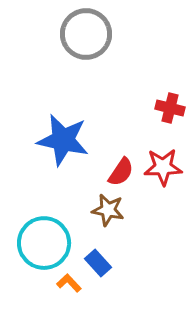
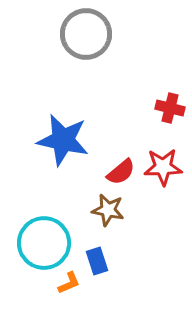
red semicircle: rotated 16 degrees clockwise
blue rectangle: moved 1 px left, 2 px up; rotated 24 degrees clockwise
orange L-shape: rotated 110 degrees clockwise
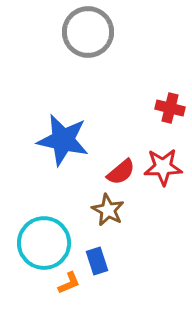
gray circle: moved 2 px right, 2 px up
brown star: rotated 16 degrees clockwise
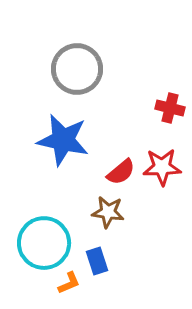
gray circle: moved 11 px left, 37 px down
red star: moved 1 px left
brown star: moved 2 px down; rotated 20 degrees counterclockwise
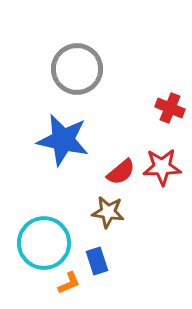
red cross: rotated 8 degrees clockwise
